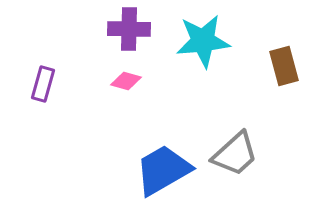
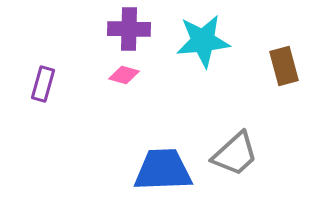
pink diamond: moved 2 px left, 6 px up
blue trapezoid: rotated 28 degrees clockwise
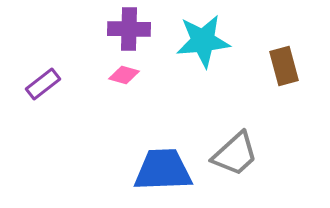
purple rectangle: rotated 36 degrees clockwise
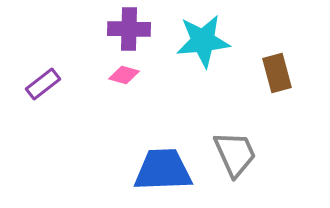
brown rectangle: moved 7 px left, 7 px down
gray trapezoid: rotated 72 degrees counterclockwise
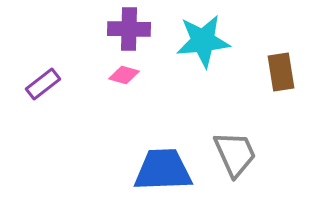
brown rectangle: moved 4 px right, 1 px up; rotated 6 degrees clockwise
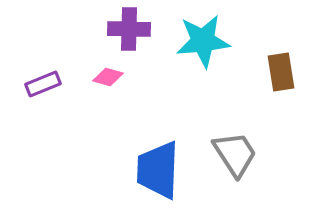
pink diamond: moved 16 px left, 2 px down
purple rectangle: rotated 16 degrees clockwise
gray trapezoid: rotated 9 degrees counterclockwise
blue trapezoid: moved 5 px left; rotated 86 degrees counterclockwise
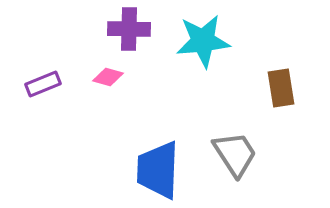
brown rectangle: moved 16 px down
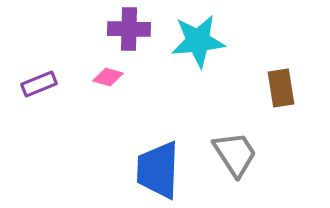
cyan star: moved 5 px left
purple rectangle: moved 4 px left
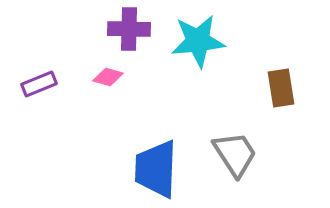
blue trapezoid: moved 2 px left, 1 px up
